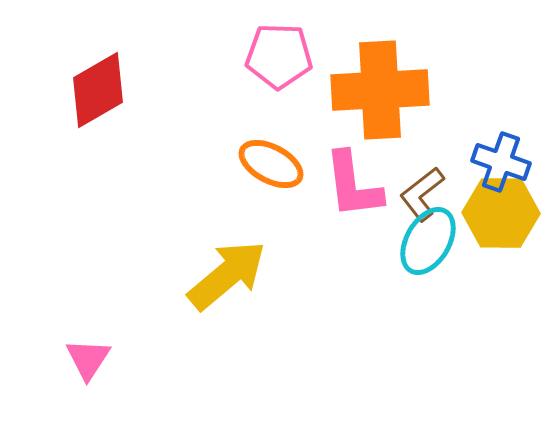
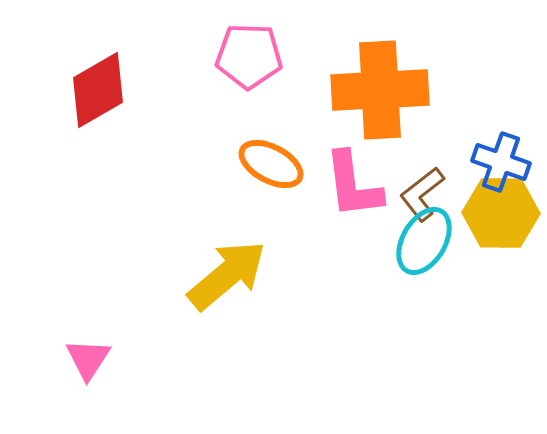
pink pentagon: moved 30 px left
cyan ellipse: moved 4 px left
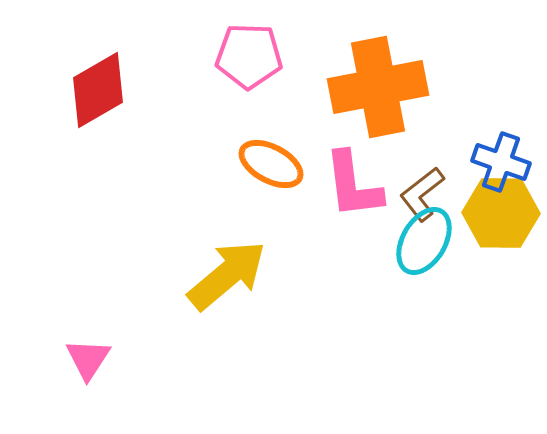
orange cross: moved 2 px left, 3 px up; rotated 8 degrees counterclockwise
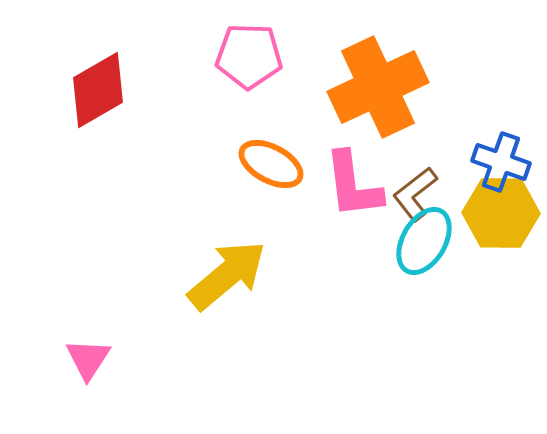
orange cross: rotated 14 degrees counterclockwise
brown L-shape: moved 7 px left
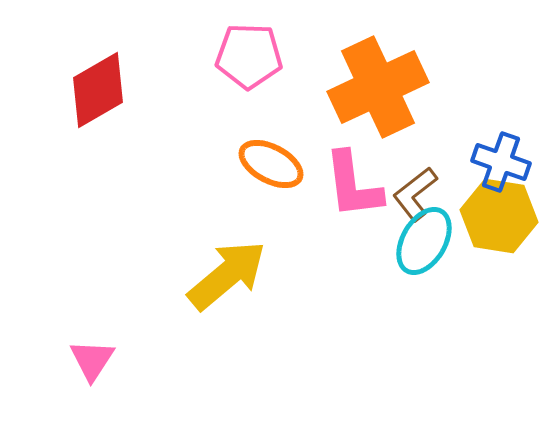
yellow hexagon: moved 2 px left, 3 px down; rotated 8 degrees clockwise
pink triangle: moved 4 px right, 1 px down
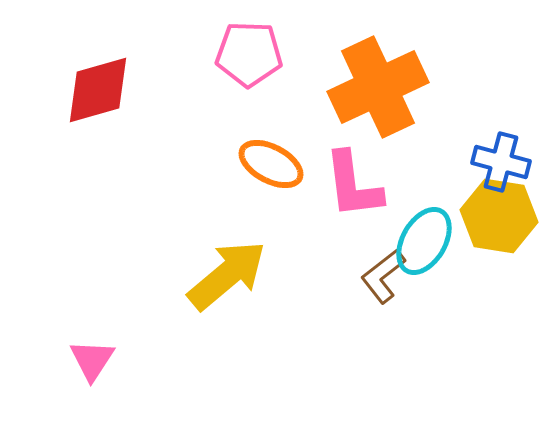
pink pentagon: moved 2 px up
red diamond: rotated 14 degrees clockwise
blue cross: rotated 4 degrees counterclockwise
brown L-shape: moved 32 px left, 82 px down
